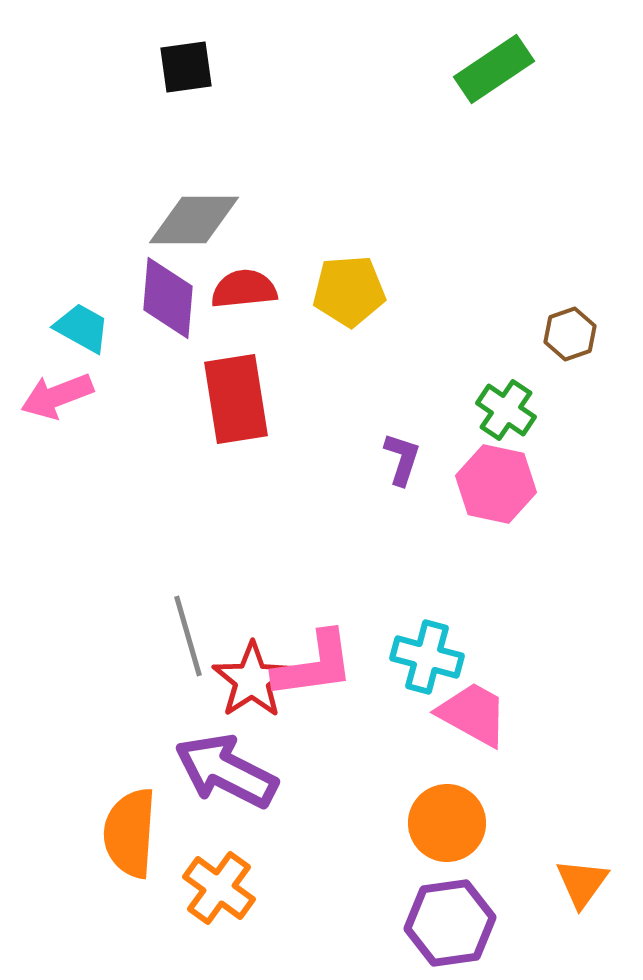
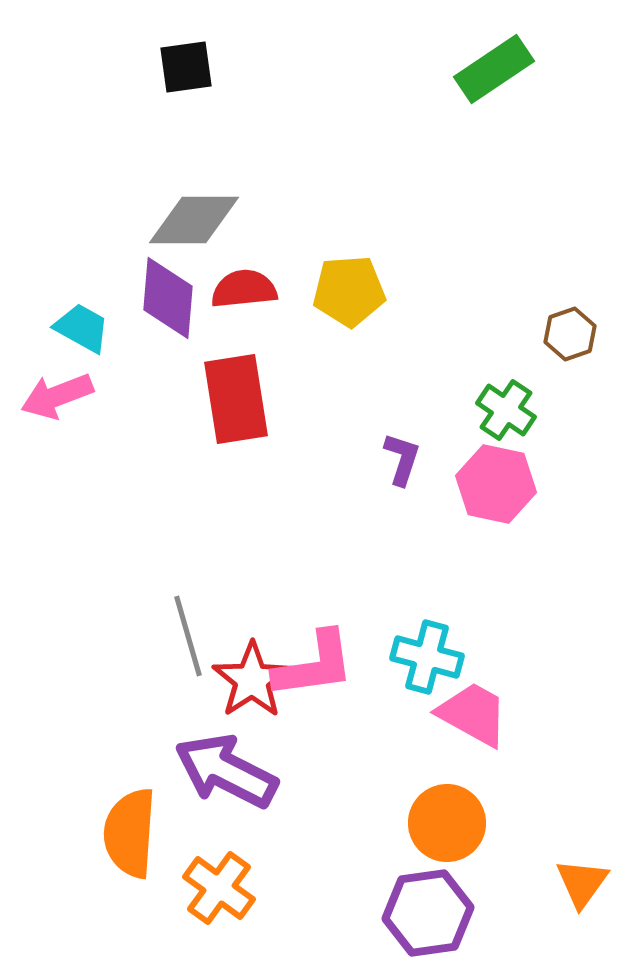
purple hexagon: moved 22 px left, 10 px up
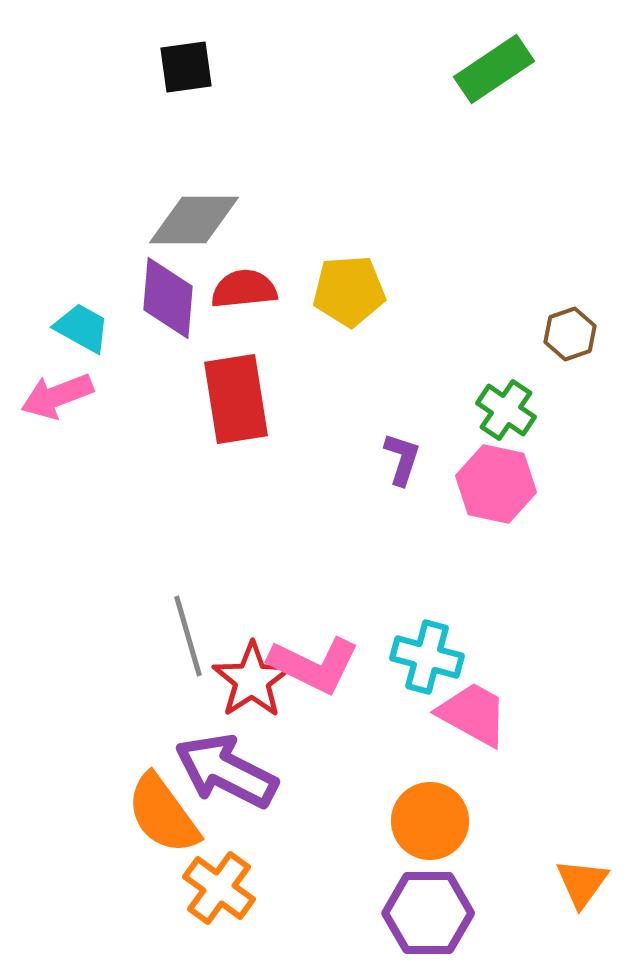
pink L-shape: rotated 34 degrees clockwise
orange circle: moved 17 px left, 2 px up
orange semicircle: moved 33 px right, 19 px up; rotated 40 degrees counterclockwise
purple hexagon: rotated 8 degrees clockwise
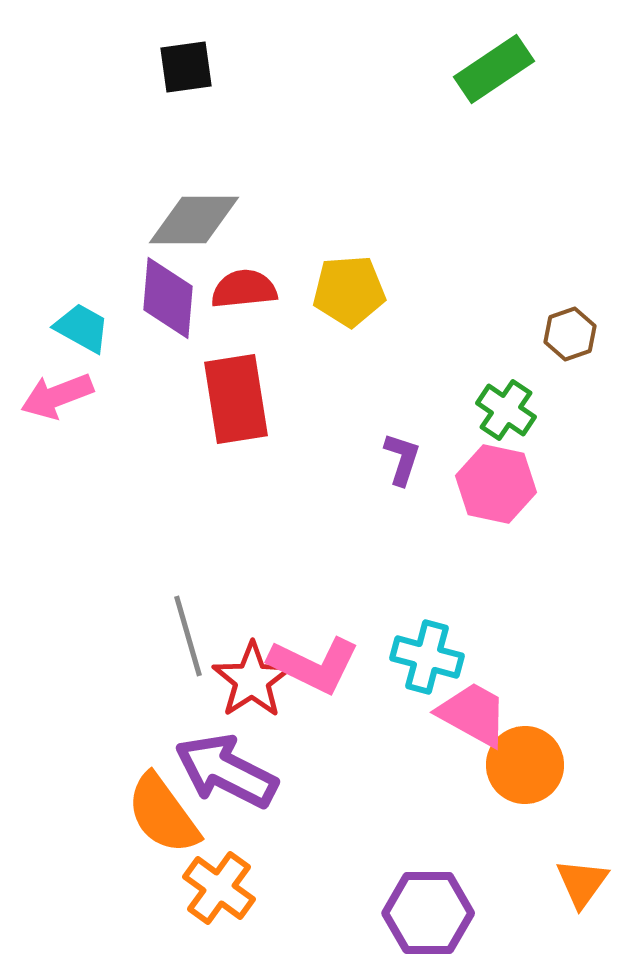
orange circle: moved 95 px right, 56 px up
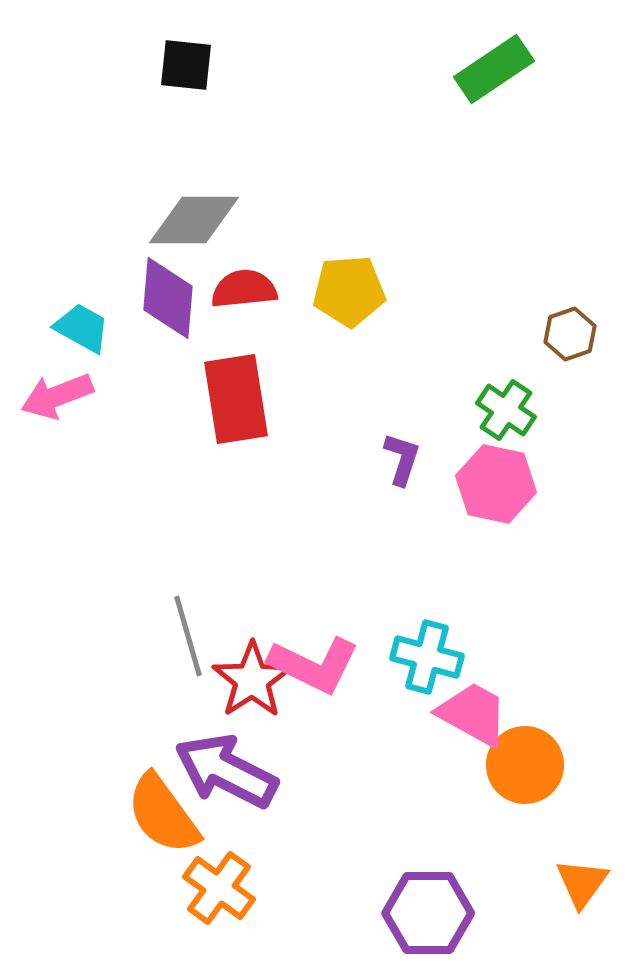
black square: moved 2 px up; rotated 14 degrees clockwise
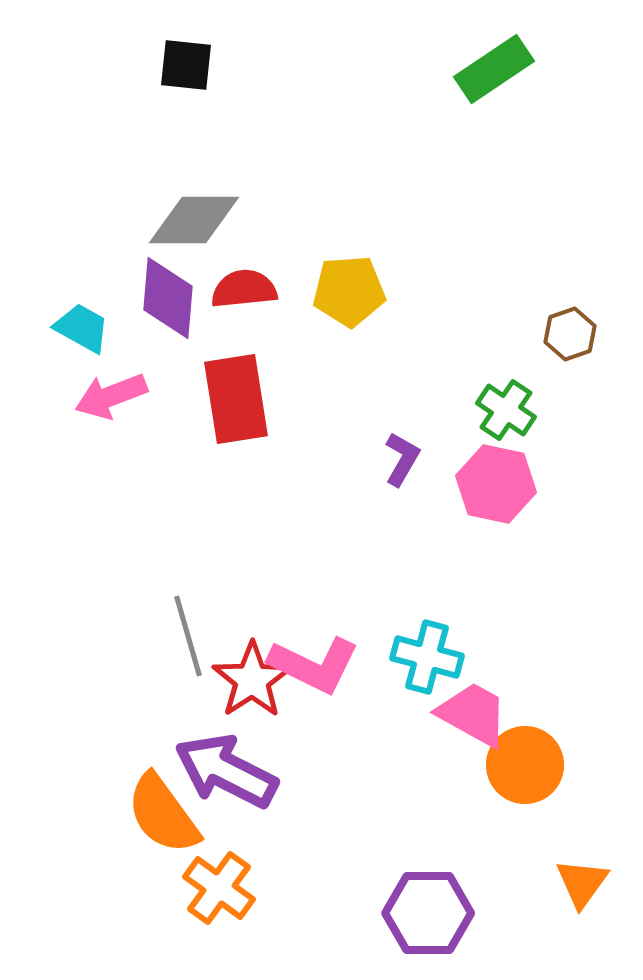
pink arrow: moved 54 px right
purple L-shape: rotated 12 degrees clockwise
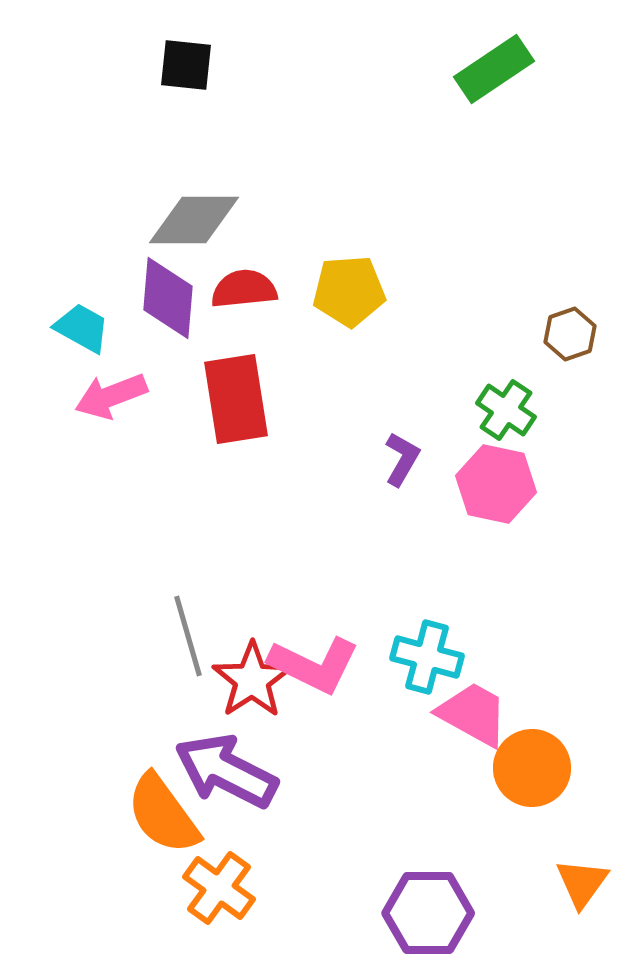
orange circle: moved 7 px right, 3 px down
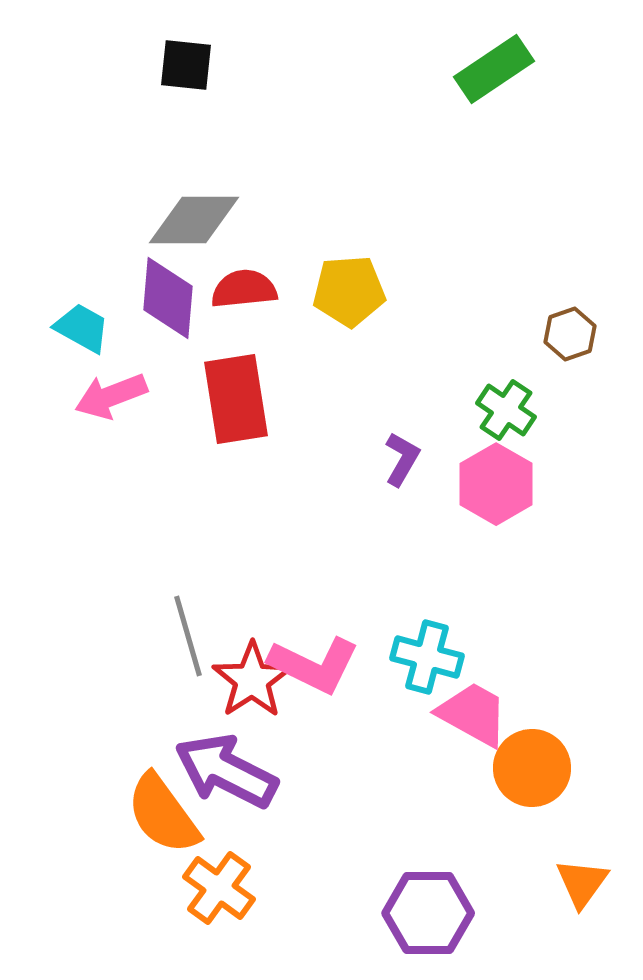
pink hexagon: rotated 18 degrees clockwise
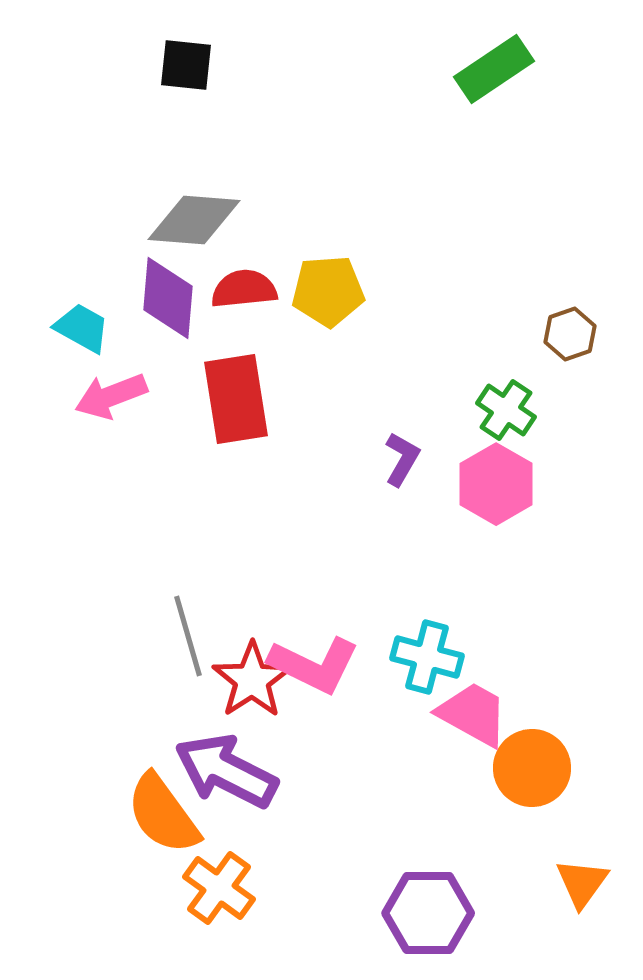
gray diamond: rotated 4 degrees clockwise
yellow pentagon: moved 21 px left
